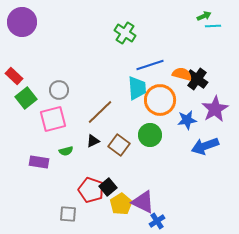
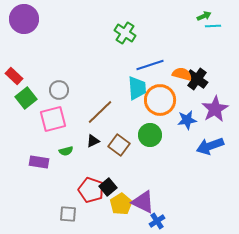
purple circle: moved 2 px right, 3 px up
blue arrow: moved 5 px right
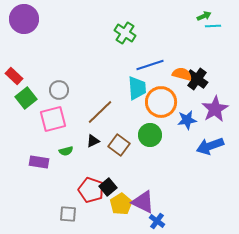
orange circle: moved 1 px right, 2 px down
blue cross: rotated 21 degrees counterclockwise
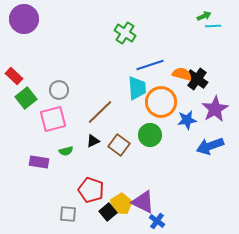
black square: moved 25 px down
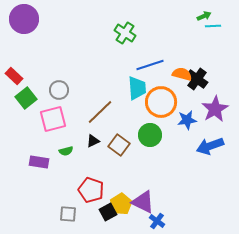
black square: rotated 12 degrees clockwise
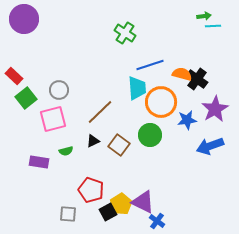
green arrow: rotated 16 degrees clockwise
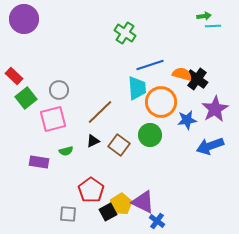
red pentagon: rotated 15 degrees clockwise
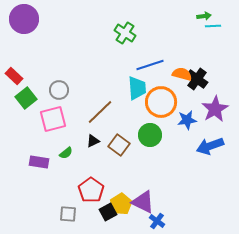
green semicircle: moved 2 px down; rotated 24 degrees counterclockwise
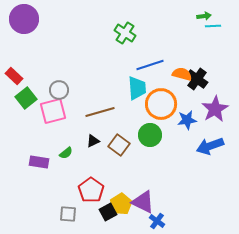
orange circle: moved 2 px down
brown line: rotated 28 degrees clockwise
pink square: moved 8 px up
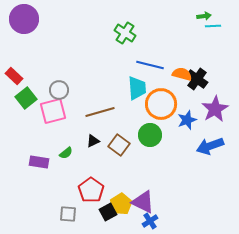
blue line: rotated 32 degrees clockwise
blue star: rotated 12 degrees counterclockwise
blue cross: moved 7 px left; rotated 21 degrees clockwise
